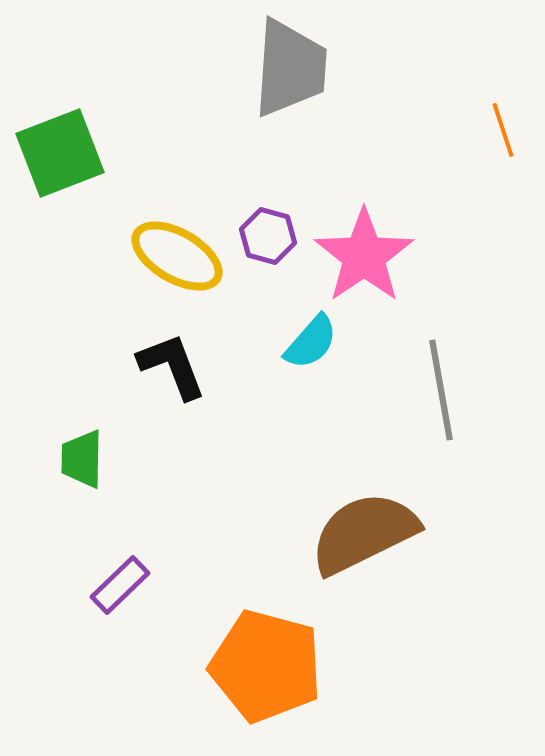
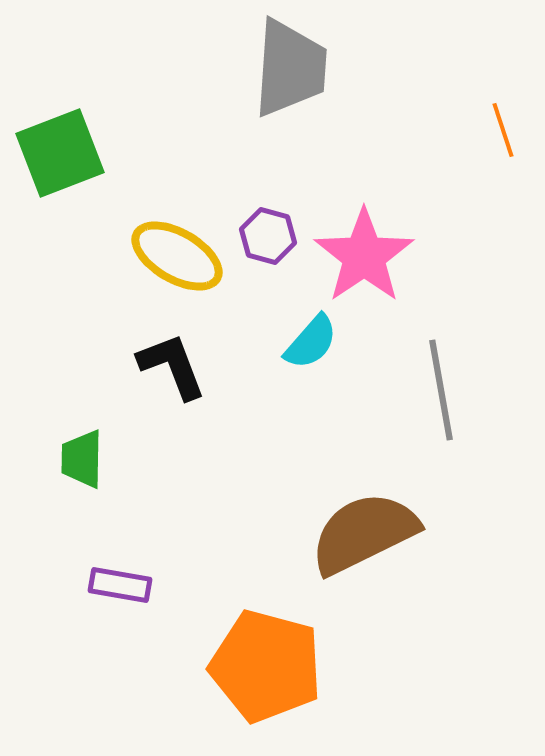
purple rectangle: rotated 54 degrees clockwise
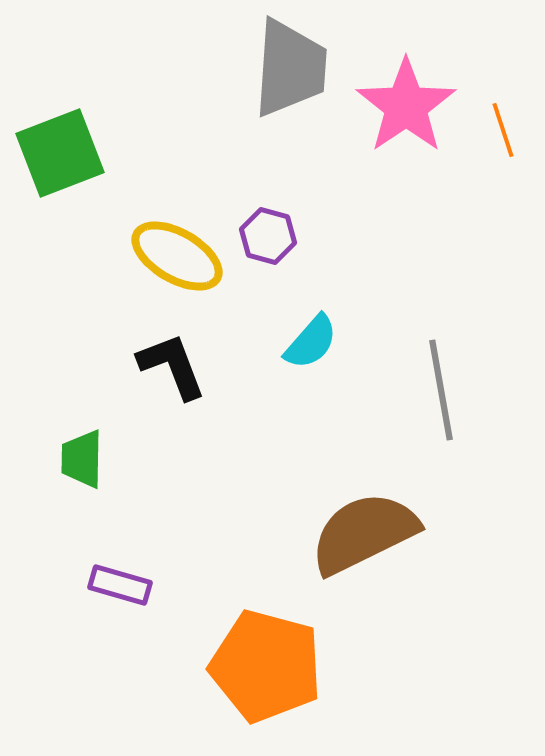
pink star: moved 42 px right, 150 px up
purple rectangle: rotated 6 degrees clockwise
